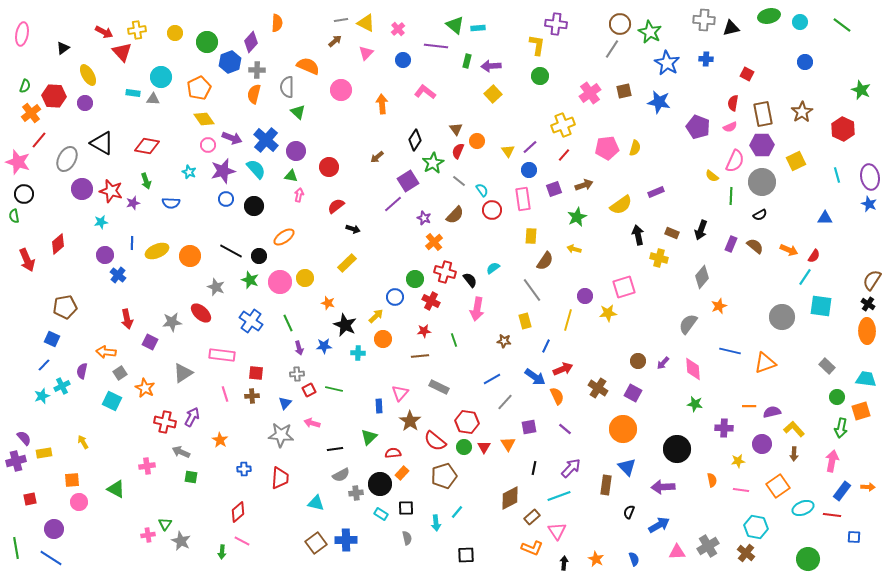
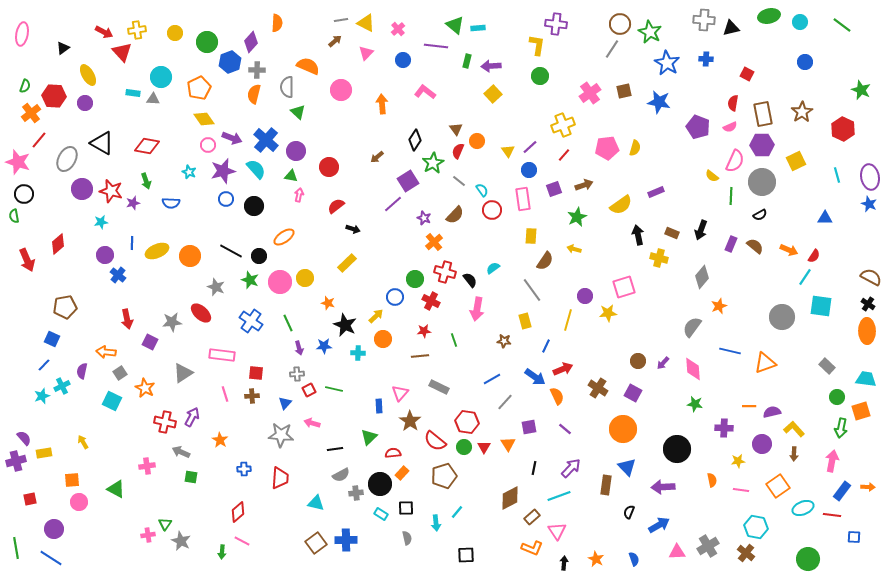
brown semicircle at (872, 280): moved 1 px left, 3 px up; rotated 85 degrees clockwise
gray semicircle at (688, 324): moved 4 px right, 3 px down
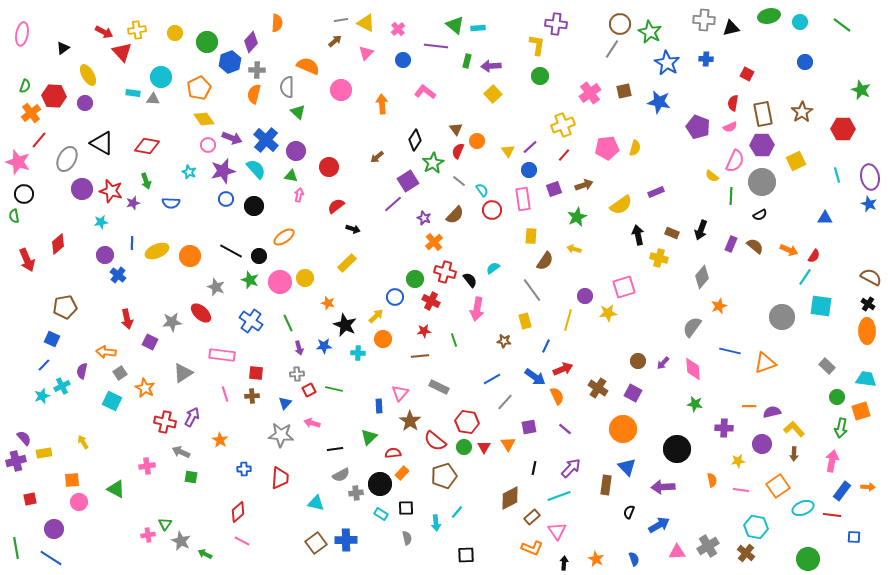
red hexagon at (843, 129): rotated 25 degrees counterclockwise
green arrow at (222, 552): moved 17 px left, 2 px down; rotated 112 degrees clockwise
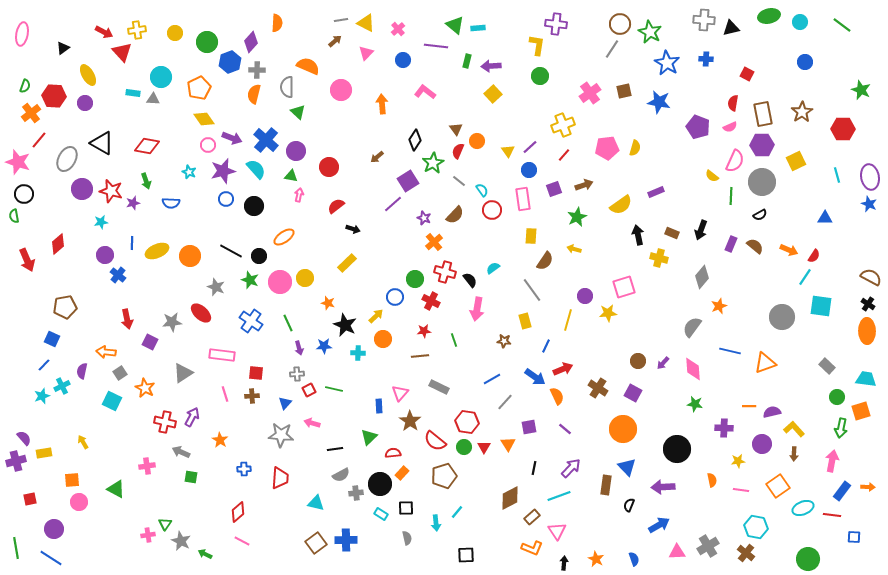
black semicircle at (629, 512): moved 7 px up
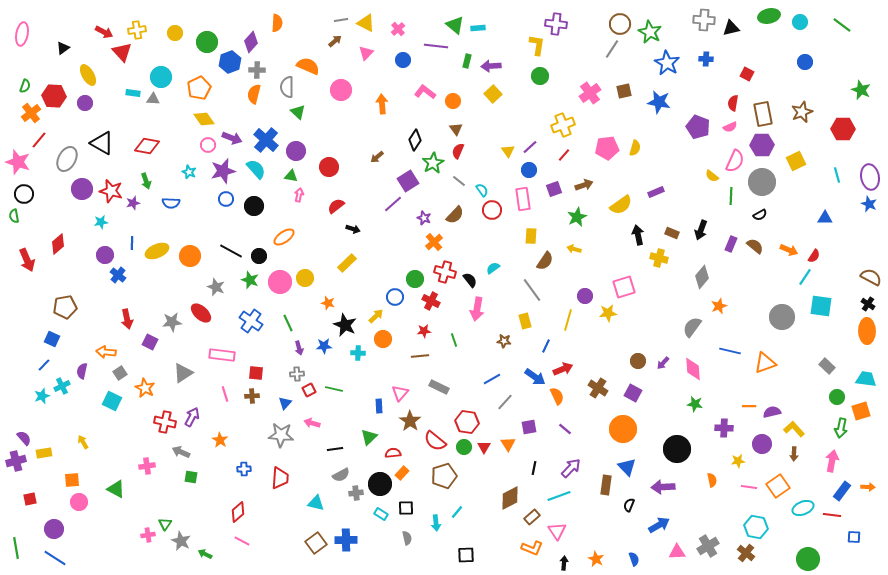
brown star at (802, 112): rotated 10 degrees clockwise
orange circle at (477, 141): moved 24 px left, 40 px up
pink line at (741, 490): moved 8 px right, 3 px up
blue line at (51, 558): moved 4 px right
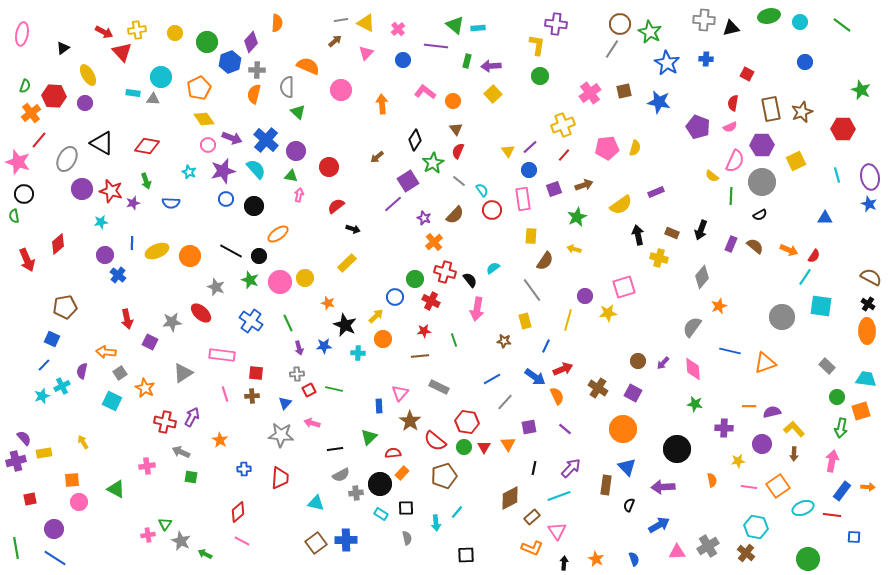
brown rectangle at (763, 114): moved 8 px right, 5 px up
orange ellipse at (284, 237): moved 6 px left, 3 px up
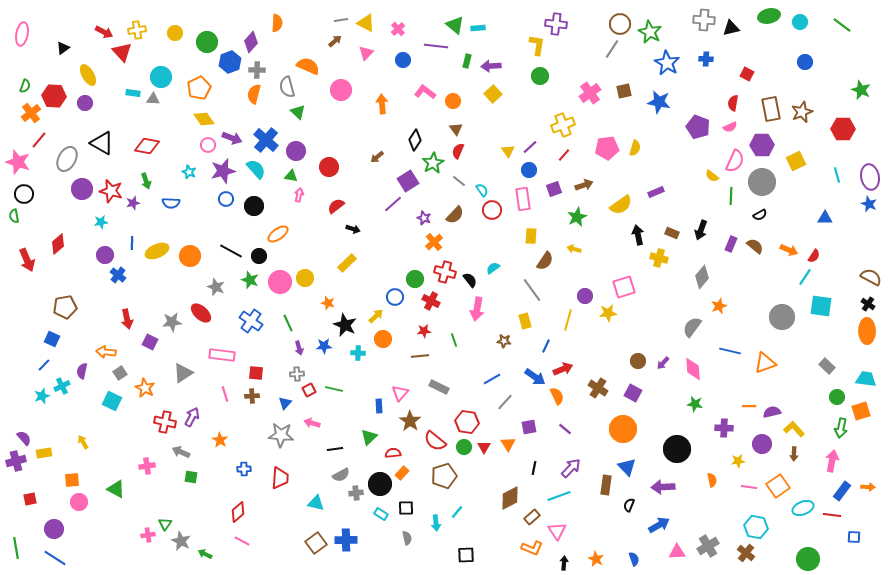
gray semicircle at (287, 87): rotated 15 degrees counterclockwise
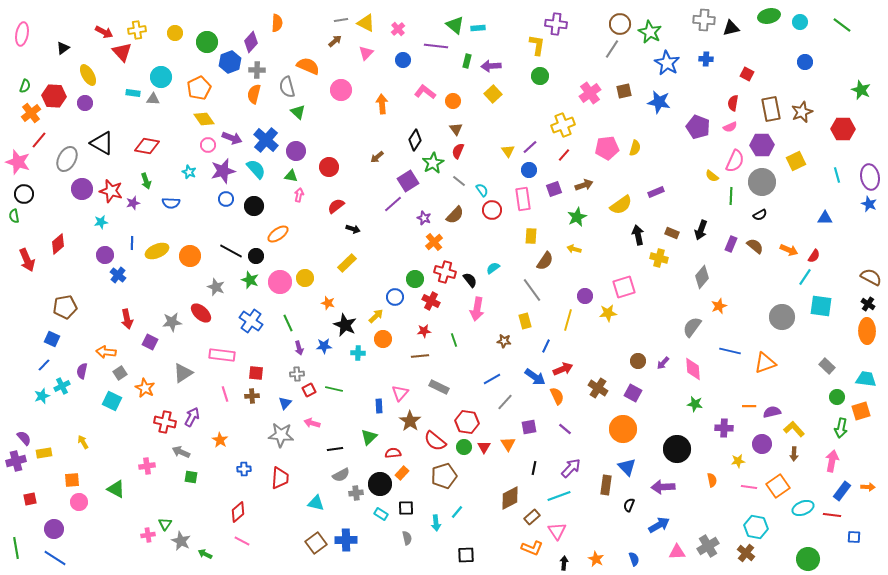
black circle at (259, 256): moved 3 px left
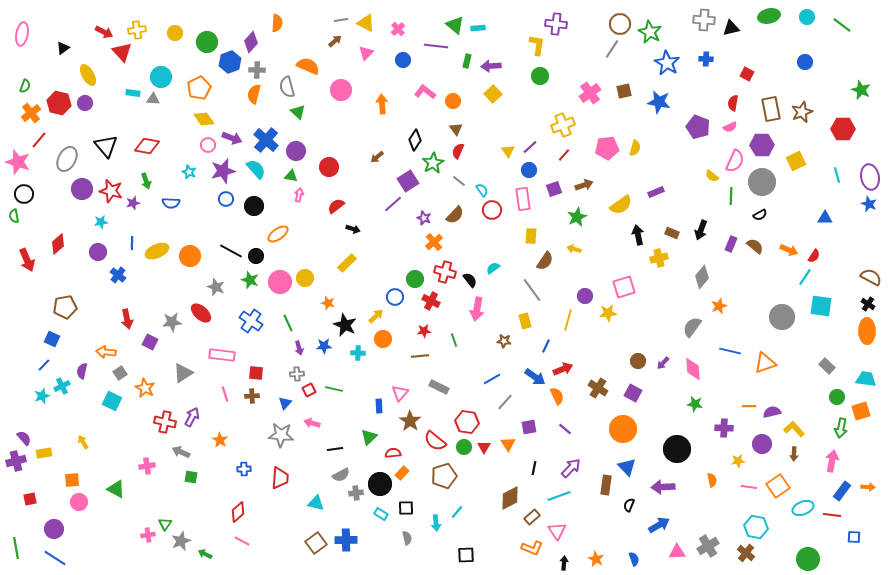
cyan circle at (800, 22): moved 7 px right, 5 px up
red hexagon at (54, 96): moved 5 px right, 7 px down; rotated 10 degrees clockwise
black triangle at (102, 143): moved 4 px right, 3 px down; rotated 20 degrees clockwise
purple circle at (105, 255): moved 7 px left, 3 px up
yellow cross at (659, 258): rotated 30 degrees counterclockwise
gray star at (181, 541): rotated 24 degrees clockwise
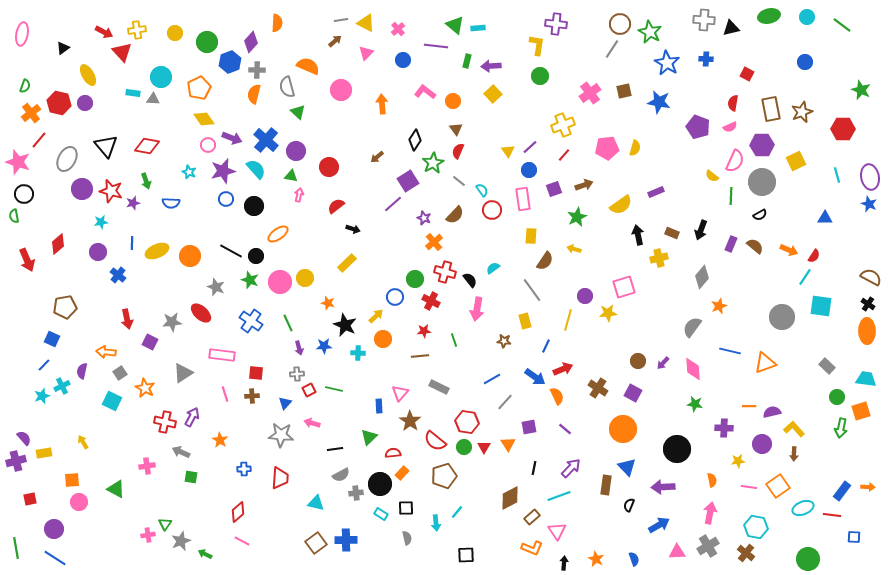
pink arrow at (832, 461): moved 122 px left, 52 px down
